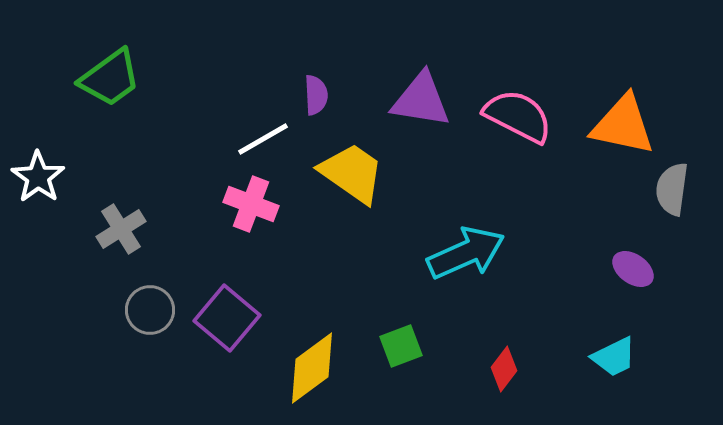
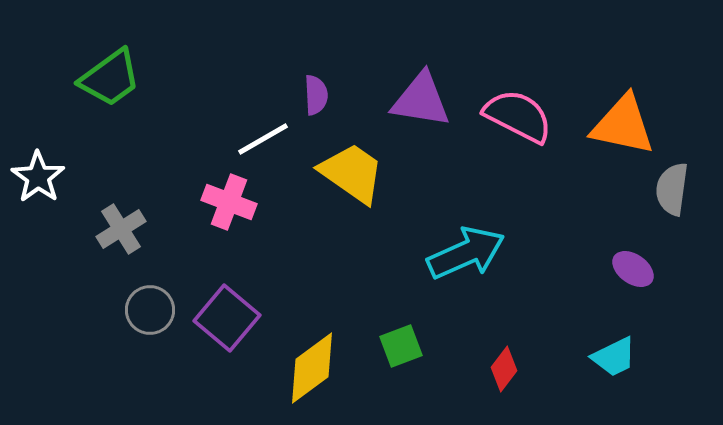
pink cross: moved 22 px left, 2 px up
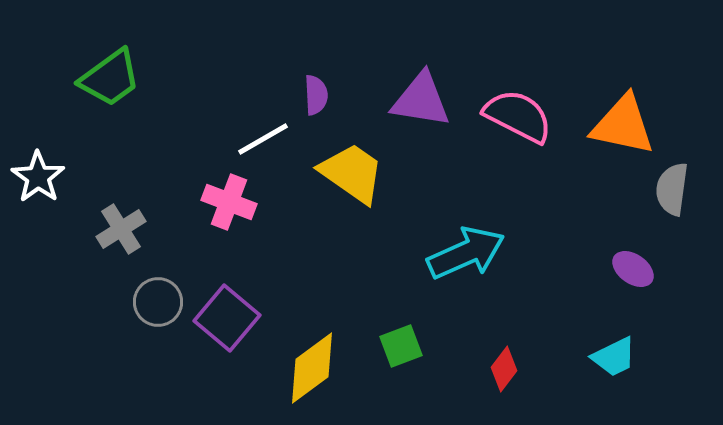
gray circle: moved 8 px right, 8 px up
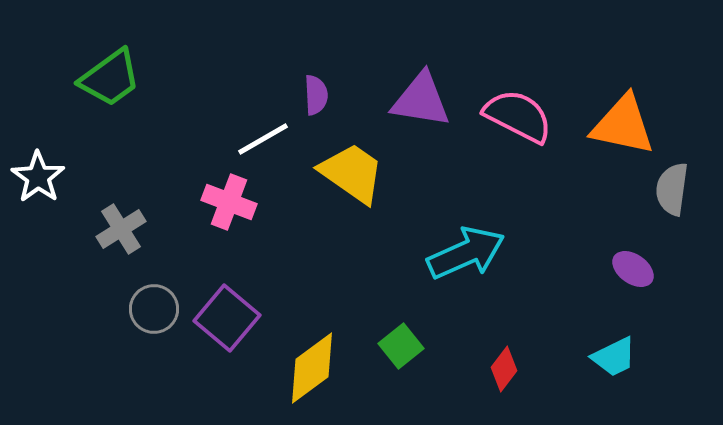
gray circle: moved 4 px left, 7 px down
green square: rotated 18 degrees counterclockwise
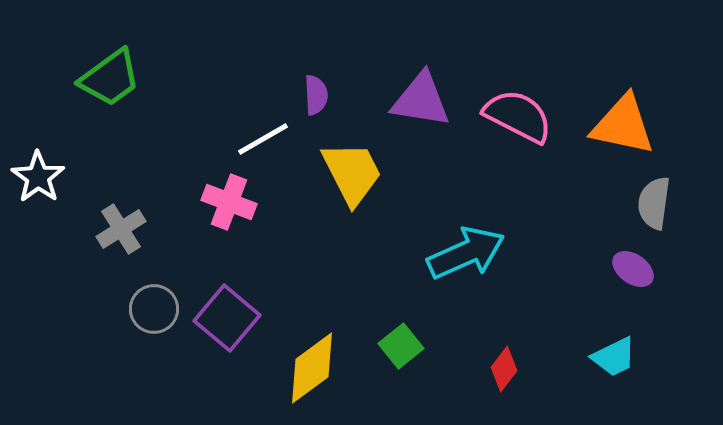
yellow trapezoid: rotated 28 degrees clockwise
gray semicircle: moved 18 px left, 14 px down
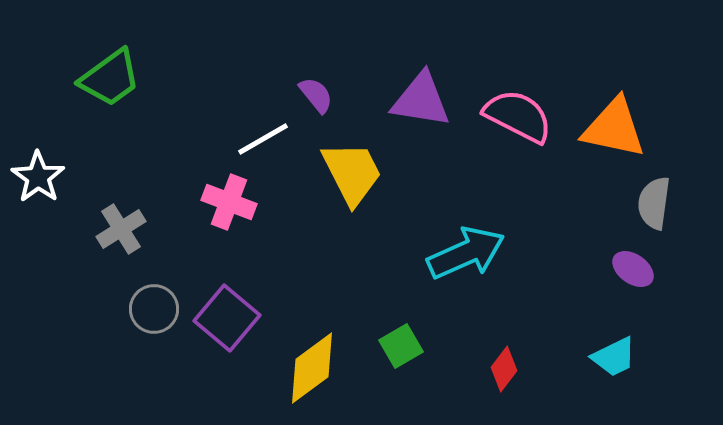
purple semicircle: rotated 36 degrees counterclockwise
orange triangle: moved 9 px left, 3 px down
green square: rotated 9 degrees clockwise
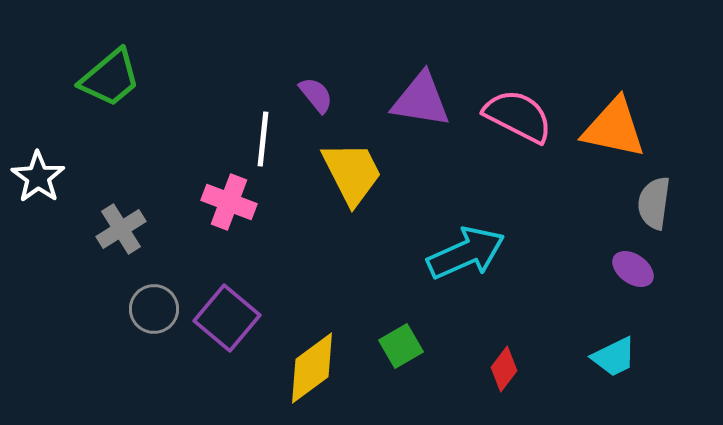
green trapezoid: rotated 4 degrees counterclockwise
white line: rotated 54 degrees counterclockwise
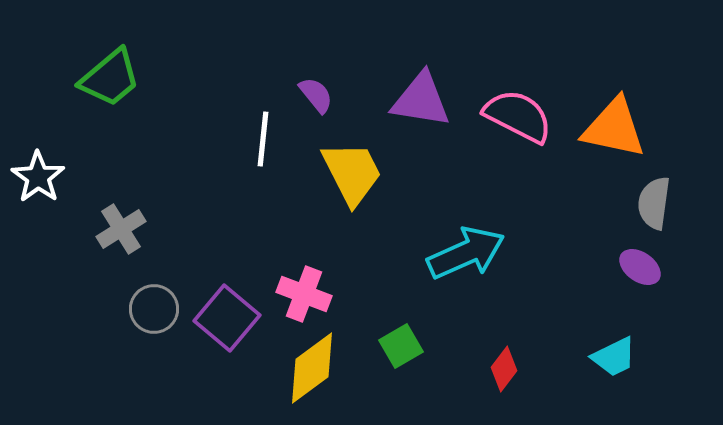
pink cross: moved 75 px right, 92 px down
purple ellipse: moved 7 px right, 2 px up
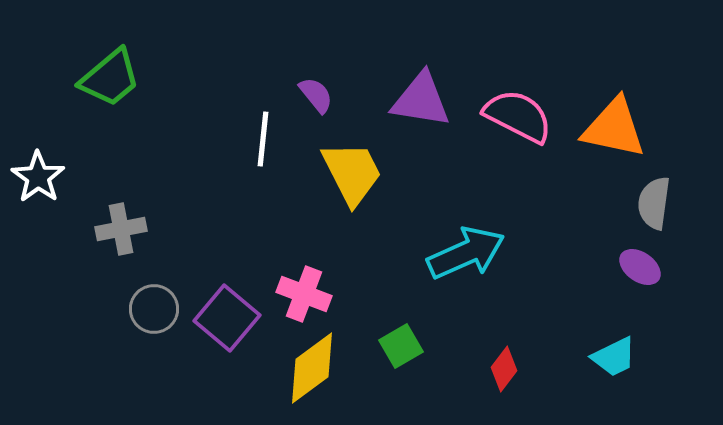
gray cross: rotated 21 degrees clockwise
